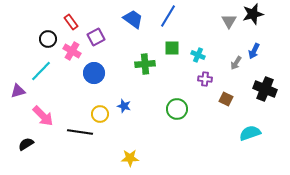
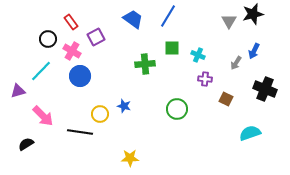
blue circle: moved 14 px left, 3 px down
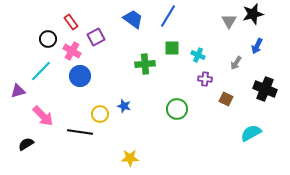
blue arrow: moved 3 px right, 5 px up
cyan semicircle: moved 1 px right; rotated 10 degrees counterclockwise
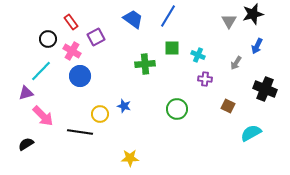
purple triangle: moved 8 px right, 2 px down
brown square: moved 2 px right, 7 px down
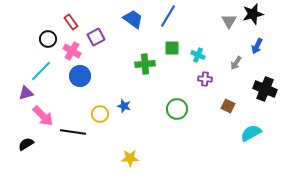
black line: moved 7 px left
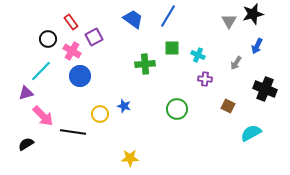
purple square: moved 2 px left
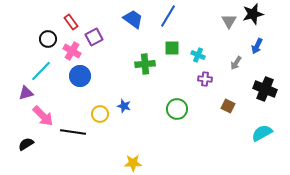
cyan semicircle: moved 11 px right
yellow star: moved 3 px right, 5 px down
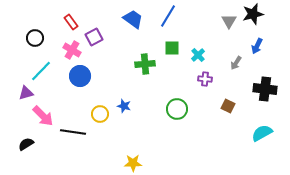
black circle: moved 13 px left, 1 px up
pink cross: moved 1 px up
cyan cross: rotated 24 degrees clockwise
black cross: rotated 15 degrees counterclockwise
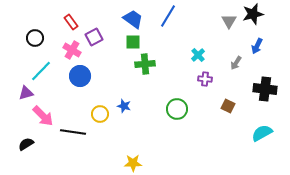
green square: moved 39 px left, 6 px up
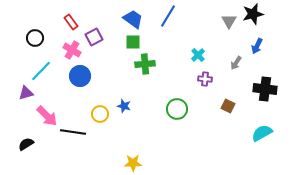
pink arrow: moved 4 px right
